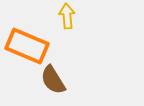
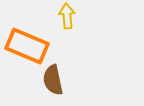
brown semicircle: rotated 20 degrees clockwise
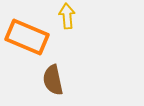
orange rectangle: moved 9 px up
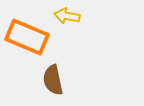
yellow arrow: rotated 75 degrees counterclockwise
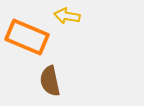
brown semicircle: moved 3 px left, 1 px down
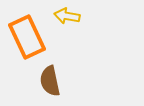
orange rectangle: rotated 42 degrees clockwise
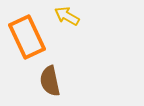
yellow arrow: rotated 20 degrees clockwise
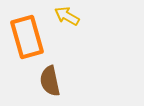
orange rectangle: rotated 9 degrees clockwise
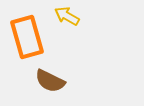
brown semicircle: rotated 52 degrees counterclockwise
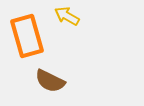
orange rectangle: moved 1 px up
